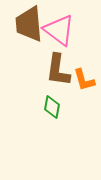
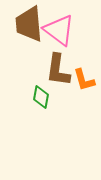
green diamond: moved 11 px left, 10 px up
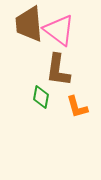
orange L-shape: moved 7 px left, 27 px down
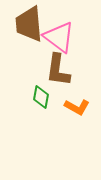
pink triangle: moved 7 px down
orange L-shape: rotated 45 degrees counterclockwise
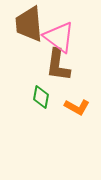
brown L-shape: moved 5 px up
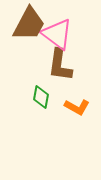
brown trapezoid: rotated 147 degrees counterclockwise
pink triangle: moved 2 px left, 3 px up
brown L-shape: moved 2 px right
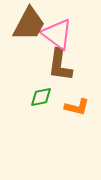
green diamond: rotated 70 degrees clockwise
orange L-shape: rotated 15 degrees counterclockwise
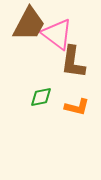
brown L-shape: moved 13 px right, 3 px up
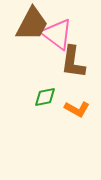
brown trapezoid: moved 3 px right
green diamond: moved 4 px right
orange L-shape: moved 2 px down; rotated 15 degrees clockwise
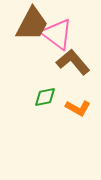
brown L-shape: rotated 132 degrees clockwise
orange L-shape: moved 1 px right, 1 px up
